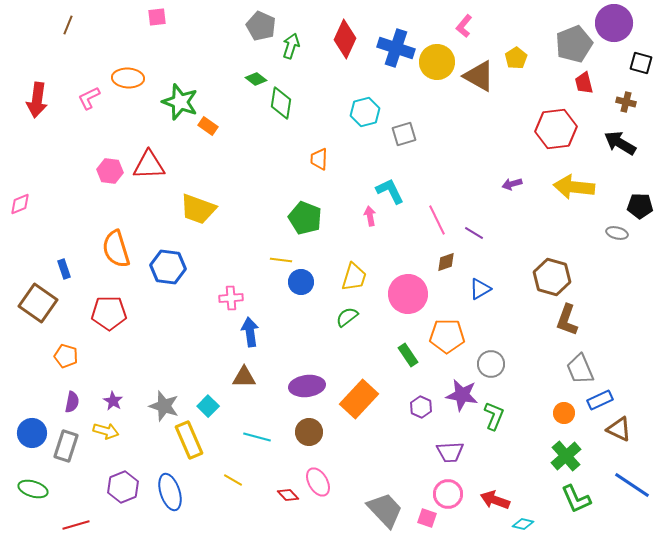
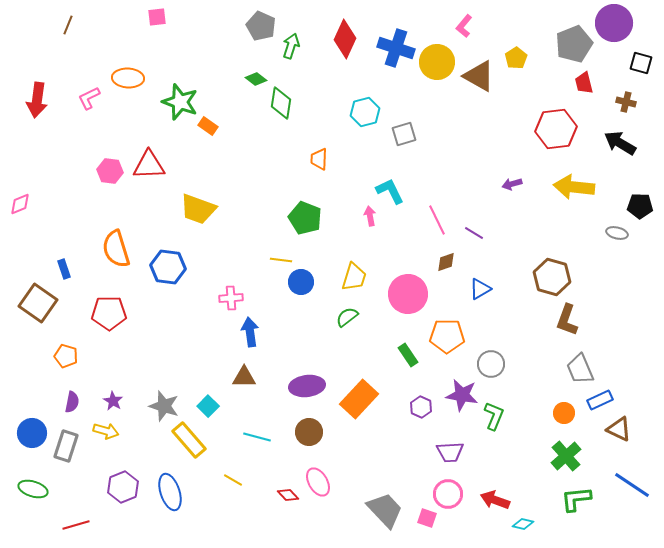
yellow rectangle at (189, 440): rotated 18 degrees counterclockwise
green L-shape at (576, 499): rotated 108 degrees clockwise
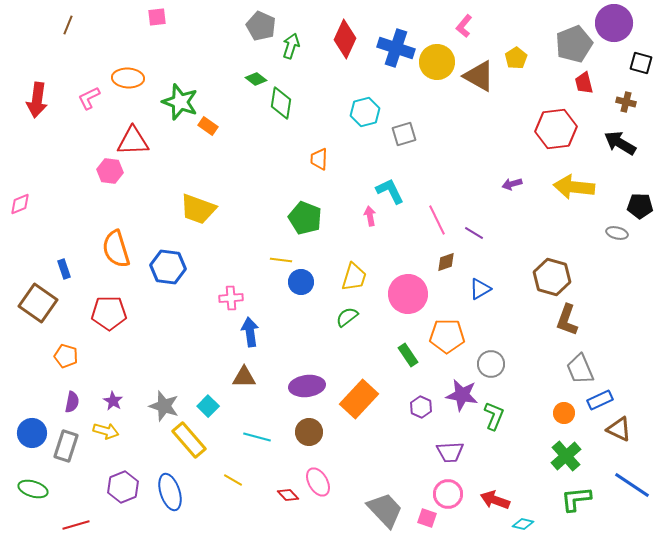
red triangle at (149, 165): moved 16 px left, 24 px up
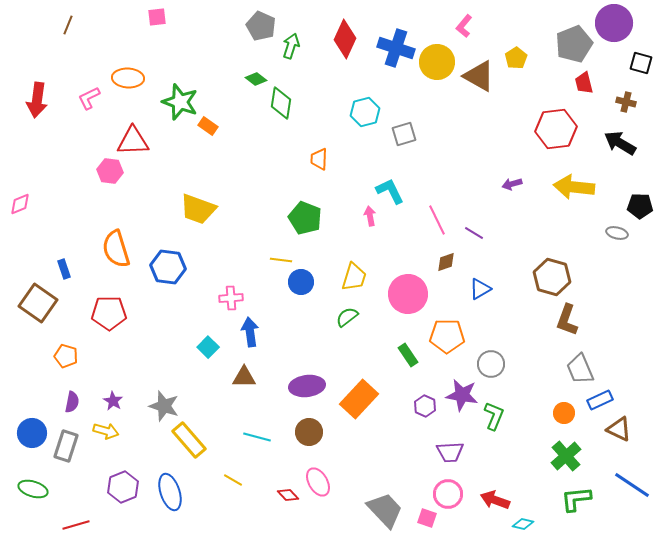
cyan square at (208, 406): moved 59 px up
purple hexagon at (421, 407): moved 4 px right, 1 px up
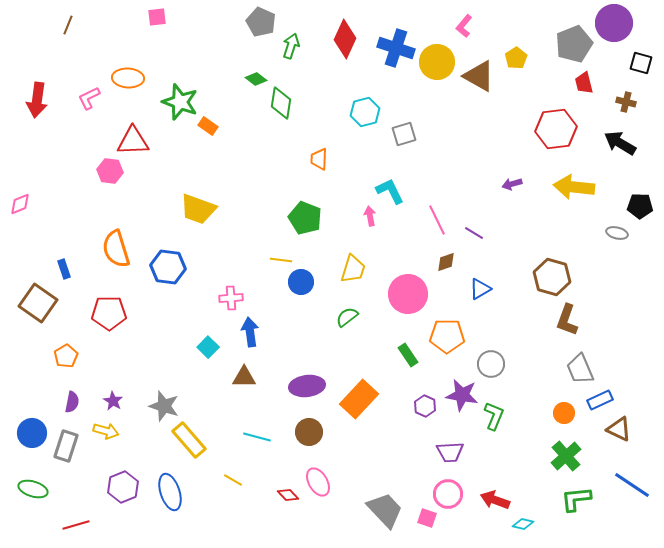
gray pentagon at (261, 26): moved 4 px up
yellow trapezoid at (354, 277): moved 1 px left, 8 px up
orange pentagon at (66, 356): rotated 25 degrees clockwise
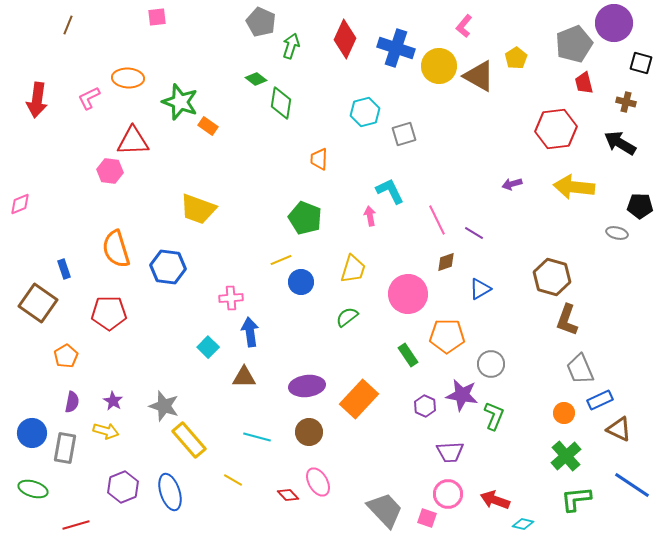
yellow circle at (437, 62): moved 2 px right, 4 px down
yellow line at (281, 260): rotated 30 degrees counterclockwise
gray rectangle at (66, 446): moved 1 px left, 2 px down; rotated 8 degrees counterclockwise
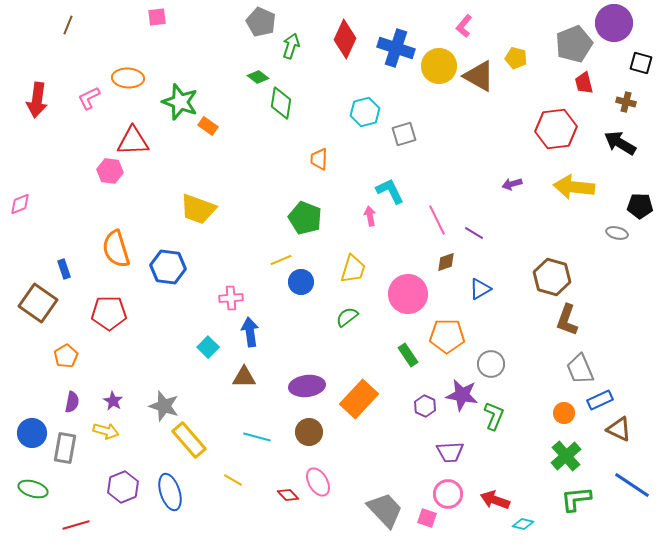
yellow pentagon at (516, 58): rotated 25 degrees counterclockwise
green diamond at (256, 79): moved 2 px right, 2 px up
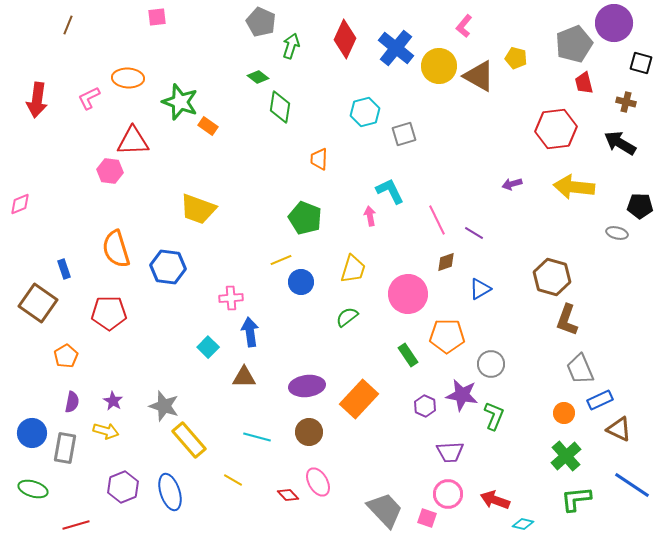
blue cross at (396, 48): rotated 21 degrees clockwise
green diamond at (281, 103): moved 1 px left, 4 px down
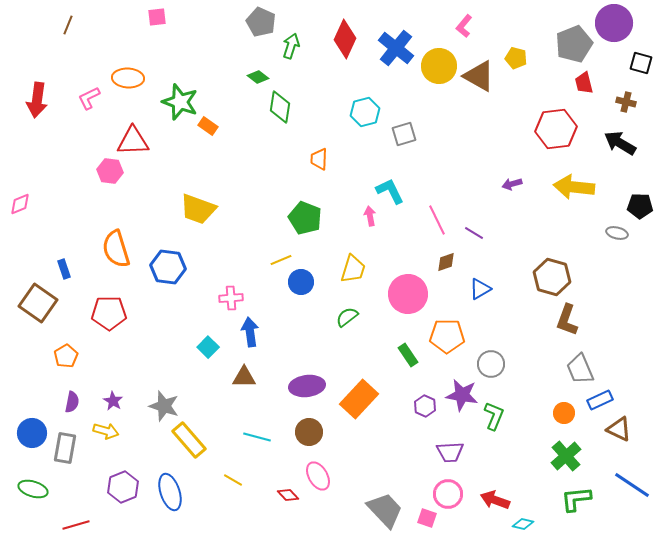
pink ellipse at (318, 482): moved 6 px up
